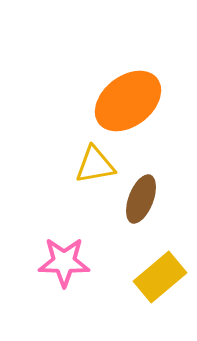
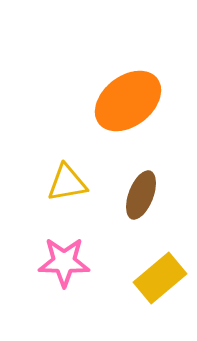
yellow triangle: moved 28 px left, 18 px down
brown ellipse: moved 4 px up
yellow rectangle: moved 1 px down
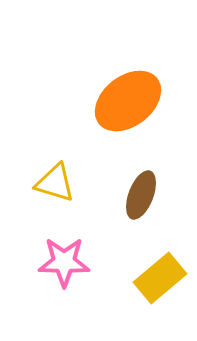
yellow triangle: moved 12 px left; rotated 27 degrees clockwise
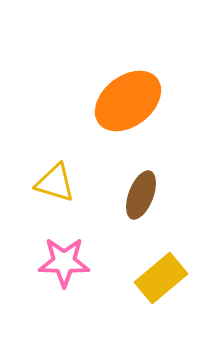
yellow rectangle: moved 1 px right
